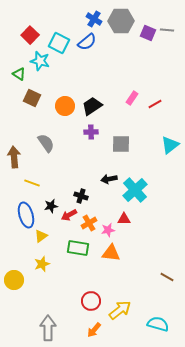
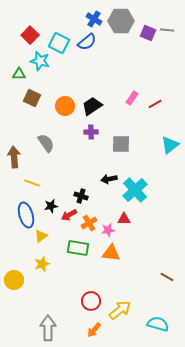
green triangle: rotated 32 degrees counterclockwise
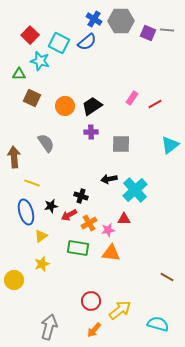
blue ellipse: moved 3 px up
gray arrow: moved 1 px right, 1 px up; rotated 15 degrees clockwise
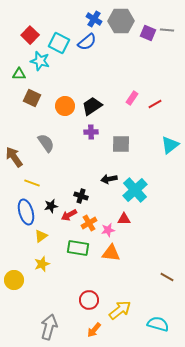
brown arrow: rotated 30 degrees counterclockwise
red circle: moved 2 px left, 1 px up
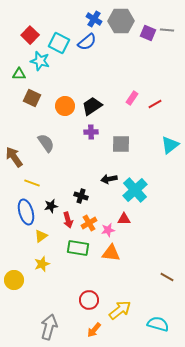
red arrow: moved 1 px left, 5 px down; rotated 77 degrees counterclockwise
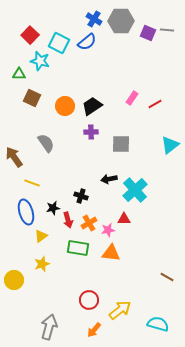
black star: moved 2 px right, 2 px down
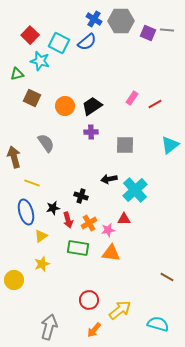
green triangle: moved 2 px left; rotated 16 degrees counterclockwise
gray square: moved 4 px right, 1 px down
brown arrow: rotated 20 degrees clockwise
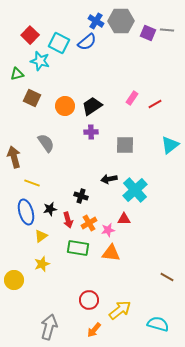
blue cross: moved 2 px right, 2 px down
black star: moved 3 px left, 1 px down
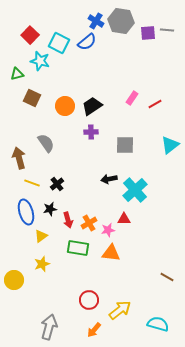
gray hexagon: rotated 10 degrees clockwise
purple square: rotated 28 degrees counterclockwise
brown arrow: moved 5 px right, 1 px down
black cross: moved 24 px left, 12 px up; rotated 32 degrees clockwise
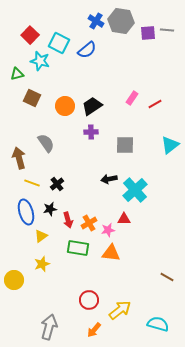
blue semicircle: moved 8 px down
